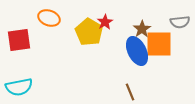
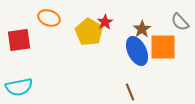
gray semicircle: rotated 54 degrees clockwise
orange square: moved 4 px right, 3 px down
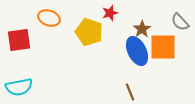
red star: moved 5 px right, 9 px up; rotated 14 degrees clockwise
yellow pentagon: rotated 12 degrees counterclockwise
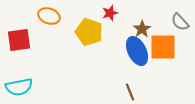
orange ellipse: moved 2 px up
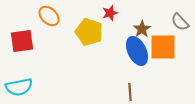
orange ellipse: rotated 25 degrees clockwise
red square: moved 3 px right, 1 px down
brown line: rotated 18 degrees clockwise
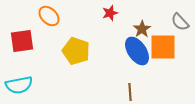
yellow pentagon: moved 13 px left, 19 px down
blue ellipse: rotated 8 degrees counterclockwise
cyan semicircle: moved 2 px up
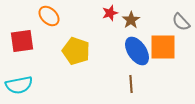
gray semicircle: moved 1 px right
brown star: moved 11 px left, 9 px up
brown line: moved 1 px right, 8 px up
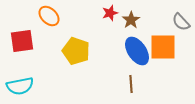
cyan semicircle: moved 1 px right, 1 px down
